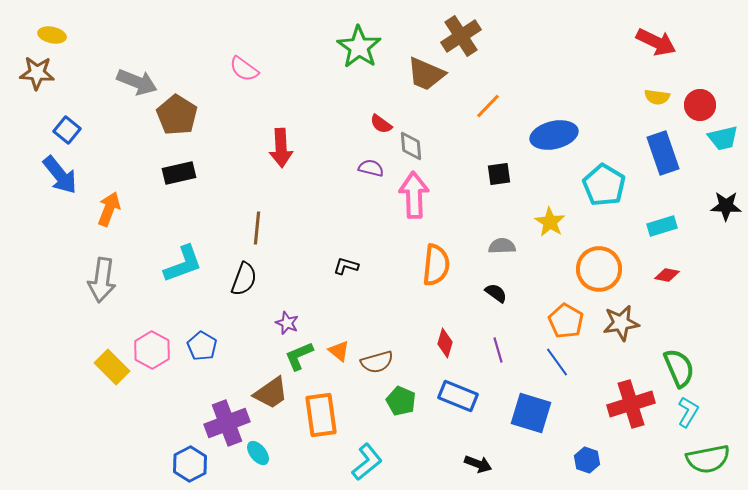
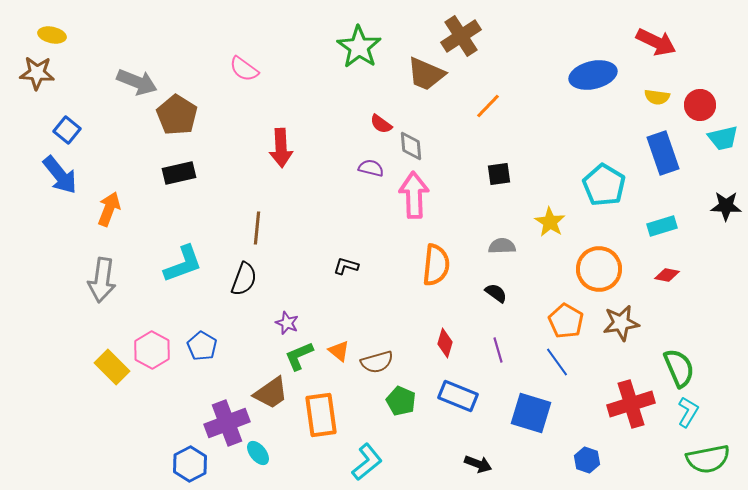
blue ellipse at (554, 135): moved 39 px right, 60 px up
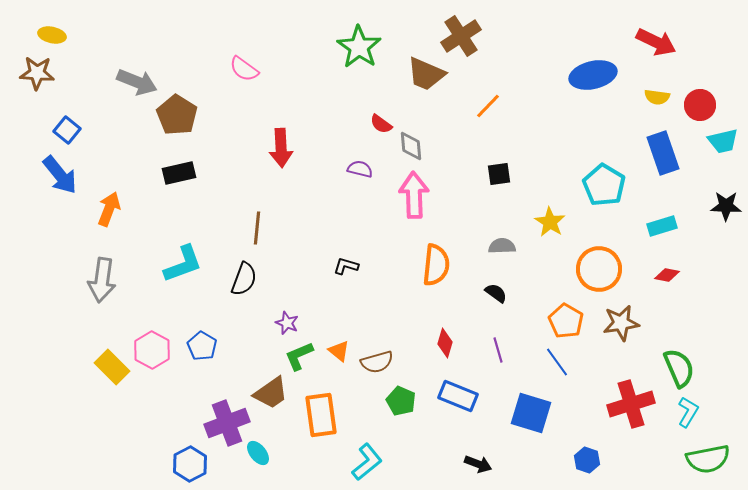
cyan trapezoid at (723, 138): moved 3 px down
purple semicircle at (371, 168): moved 11 px left, 1 px down
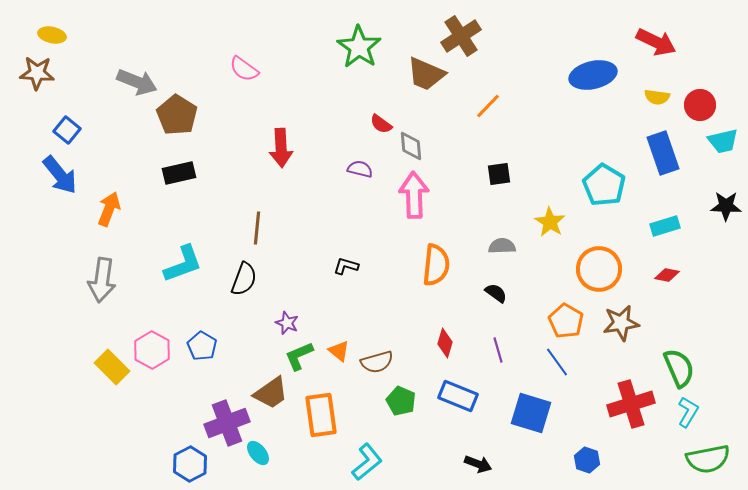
cyan rectangle at (662, 226): moved 3 px right
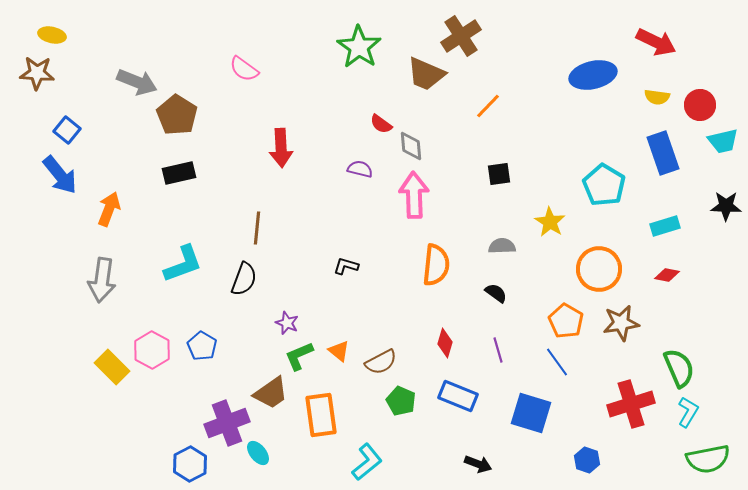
brown semicircle at (377, 362): moved 4 px right; rotated 12 degrees counterclockwise
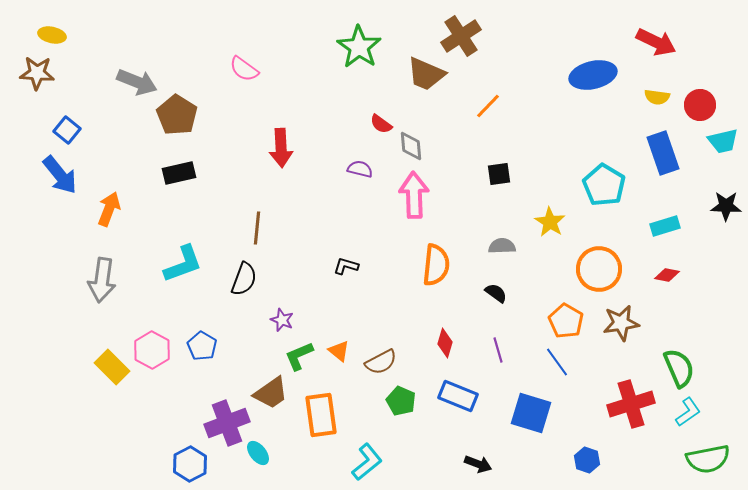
purple star at (287, 323): moved 5 px left, 3 px up
cyan L-shape at (688, 412): rotated 24 degrees clockwise
